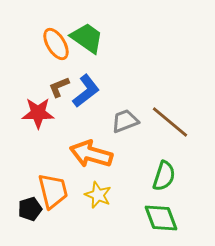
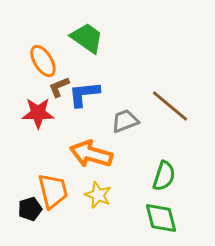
orange ellipse: moved 13 px left, 17 px down
blue L-shape: moved 2 px left, 3 px down; rotated 148 degrees counterclockwise
brown line: moved 16 px up
green diamond: rotated 6 degrees clockwise
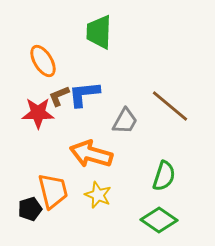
green trapezoid: moved 12 px right, 6 px up; rotated 123 degrees counterclockwise
brown L-shape: moved 9 px down
gray trapezoid: rotated 140 degrees clockwise
green diamond: moved 2 px left, 2 px down; rotated 42 degrees counterclockwise
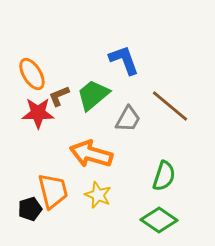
green trapezoid: moved 6 px left, 63 px down; rotated 48 degrees clockwise
orange ellipse: moved 11 px left, 13 px down
blue L-shape: moved 40 px right, 34 px up; rotated 76 degrees clockwise
gray trapezoid: moved 3 px right, 2 px up
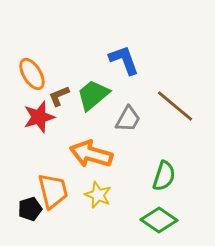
brown line: moved 5 px right
red star: moved 1 px right, 4 px down; rotated 16 degrees counterclockwise
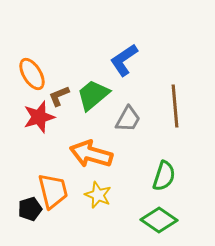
blue L-shape: rotated 104 degrees counterclockwise
brown line: rotated 45 degrees clockwise
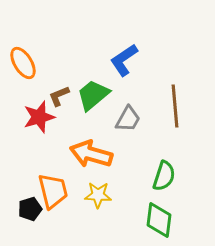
orange ellipse: moved 9 px left, 11 px up
yellow star: rotated 20 degrees counterclockwise
green diamond: rotated 63 degrees clockwise
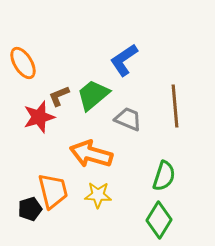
gray trapezoid: rotated 96 degrees counterclockwise
green diamond: rotated 24 degrees clockwise
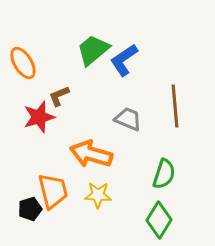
green trapezoid: moved 45 px up
green semicircle: moved 2 px up
